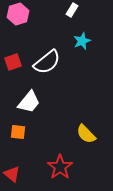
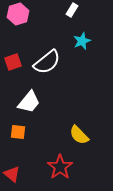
yellow semicircle: moved 7 px left, 1 px down
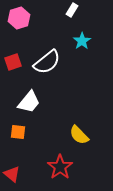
pink hexagon: moved 1 px right, 4 px down
cyan star: rotated 12 degrees counterclockwise
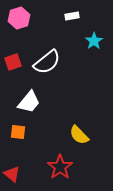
white rectangle: moved 6 px down; rotated 48 degrees clockwise
cyan star: moved 12 px right
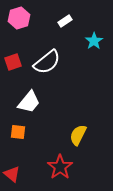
white rectangle: moved 7 px left, 5 px down; rotated 24 degrees counterclockwise
yellow semicircle: moved 1 px left; rotated 70 degrees clockwise
